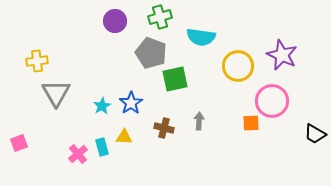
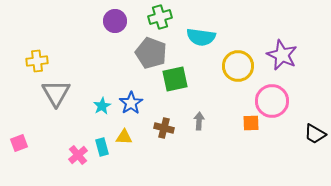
pink cross: moved 1 px down
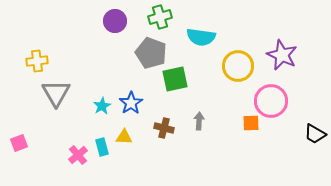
pink circle: moved 1 px left
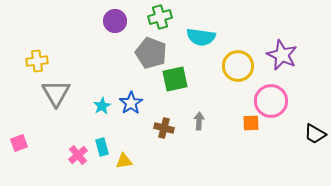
yellow triangle: moved 24 px down; rotated 12 degrees counterclockwise
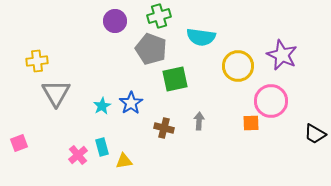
green cross: moved 1 px left, 1 px up
gray pentagon: moved 4 px up
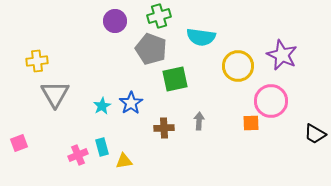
gray triangle: moved 1 px left, 1 px down
brown cross: rotated 18 degrees counterclockwise
pink cross: rotated 18 degrees clockwise
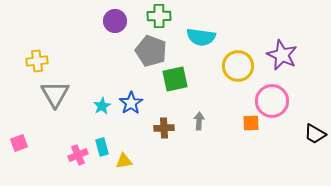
green cross: rotated 15 degrees clockwise
gray pentagon: moved 2 px down
pink circle: moved 1 px right
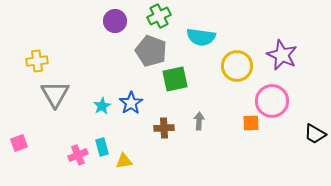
green cross: rotated 25 degrees counterclockwise
yellow circle: moved 1 px left
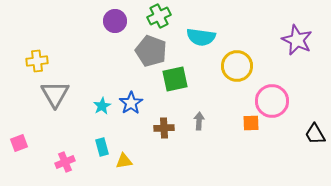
purple star: moved 15 px right, 15 px up
black trapezoid: rotated 30 degrees clockwise
pink cross: moved 13 px left, 7 px down
